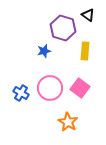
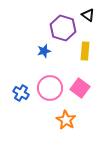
orange star: moved 2 px left, 2 px up
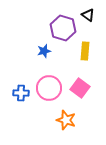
pink circle: moved 1 px left
blue cross: rotated 28 degrees counterclockwise
orange star: rotated 12 degrees counterclockwise
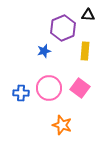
black triangle: rotated 32 degrees counterclockwise
purple hexagon: rotated 20 degrees clockwise
orange star: moved 4 px left, 5 px down
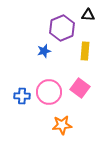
purple hexagon: moved 1 px left
pink circle: moved 4 px down
blue cross: moved 1 px right, 3 px down
orange star: rotated 24 degrees counterclockwise
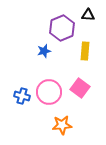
blue cross: rotated 14 degrees clockwise
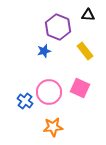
purple hexagon: moved 4 px left, 1 px up; rotated 15 degrees counterclockwise
yellow rectangle: rotated 42 degrees counterclockwise
pink square: rotated 12 degrees counterclockwise
blue cross: moved 3 px right, 5 px down; rotated 21 degrees clockwise
orange star: moved 9 px left, 2 px down
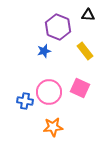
blue cross: rotated 28 degrees counterclockwise
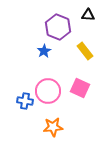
blue star: rotated 16 degrees counterclockwise
pink circle: moved 1 px left, 1 px up
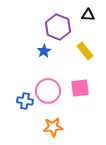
pink square: rotated 30 degrees counterclockwise
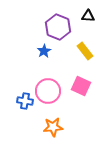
black triangle: moved 1 px down
pink square: moved 1 px right, 2 px up; rotated 30 degrees clockwise
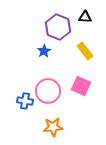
black triangle: moved 3 px left, 1 px down
